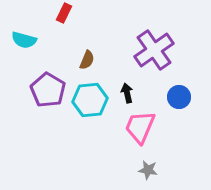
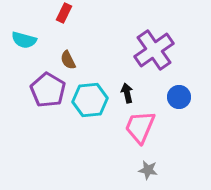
brown semicircle: moved 19 px left; rotated 132 degrees clockwise
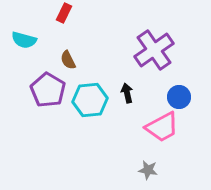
pink trapezoid: moved 22 px right; rotated 141 degrees counterclockwise
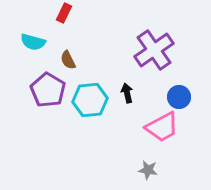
cyan semicircle: moved 9 px right, 2 px down
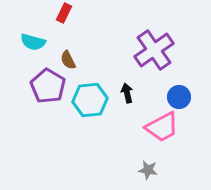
purple pentagon: moved 4 px up
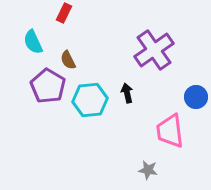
cyan semicircle: rotated 50 degrees clockwise
blue circle: moved 17 px right
pink trapezoid: moved 8 px right, 4 px down; rotated 111 degrees clockwise
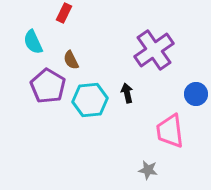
brown semicircle: moved 3 px right
blue circle: moved 3 px up
